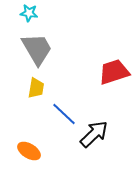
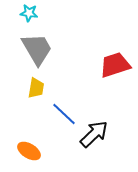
red trapezoid: moved 1 px right, 7 px up
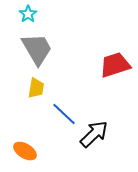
cyan star: moved 1 px left, 1 px down; rotated 30 degrees clockwise
orange ellipse: moved 4 px left
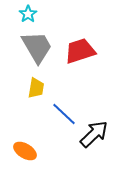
gray trapezoid: moved 2 px up
red trapezoid: moved 35 px left, 14 px up
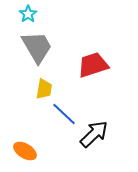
red trapezoid: moved 13 px right, 14 px down
yellow trapezoid: moved 8 px right, 1 px down
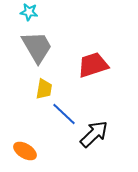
cyan star: moved 1 px right, 2 px up; rotated 30 degrees counterclockwise
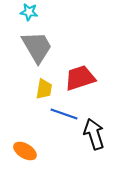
red trapezoid: moved 13 px left, 13 px down
blue line: rotated 24 degrees counterclockwise
black arrow: rotated 64 degrees counterclockwise
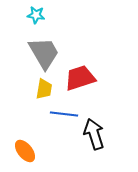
cyan star: moved 7 px right, 3 px down
gray trapezoid: moved 7 px right, 6 px down
blue line: rotated 12 degrees counterclockwise
orange ellipse: rotated 20 degrees clockwise
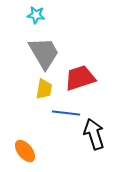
blue line: moved 2 px right, 1 px up
